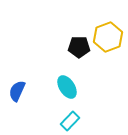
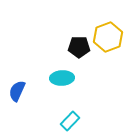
cyan ellipse: moved 5 px left, 9 px up; rotated 60 degrees counterclockwise
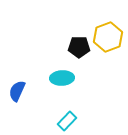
cyan rectangle: moved 3 px left
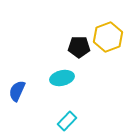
cyan ellipse: rotated 10 degrees counterclockwise
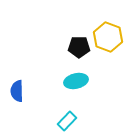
yellow hexagon: rotated 20 degrees counterclockwise
cyan ellipse: moved 14 px right, 3 px down
blue semicircle: rotated 25 degrees counterclockwise
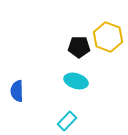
cyan ellipse: rotated 30 degrees clockwise
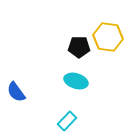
yellow hexagon: rotated 12 degrees counterclockwise
blue semicircle: moved 1 px left, 1 px down; rotated 35 degrees counterclockwise
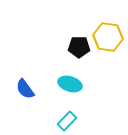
cyan ellipse: moved 6 px left, 3 px down
blue semicircle: moved 9 px right, 3 px up
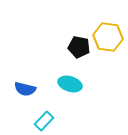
black pentagon: rotated 10 degrees clockwise
blue semicircle: rotated 40 degrees counterclockwise
cyan rectangle: moved 23 px left
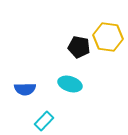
blue semicircle: rotated 15 degrees counterclockwise
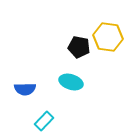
cyan ellipse: moved 1 px right, 2 px up
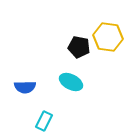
cyan ellipse: rotated 10 degrees clockwise
blue semicircle: moved 2 px up
cyan rectangle: rotated 18 degrees counterclockwise
